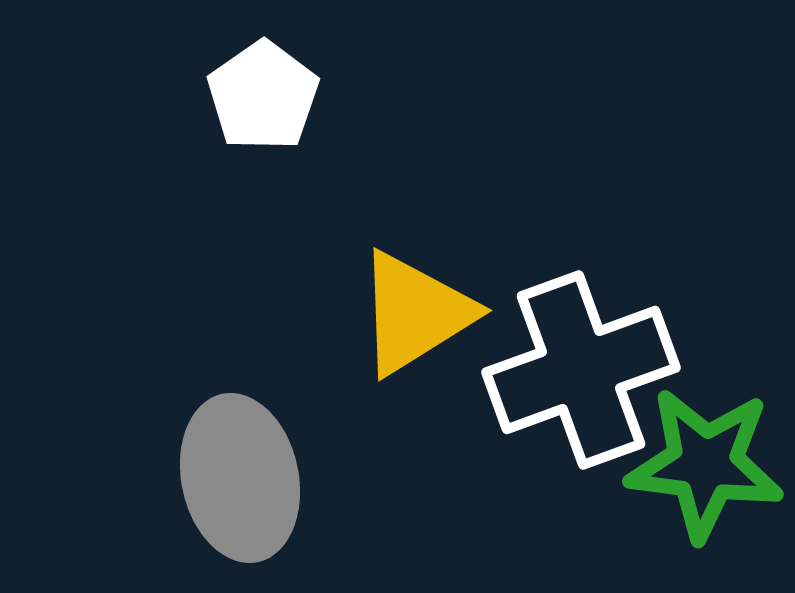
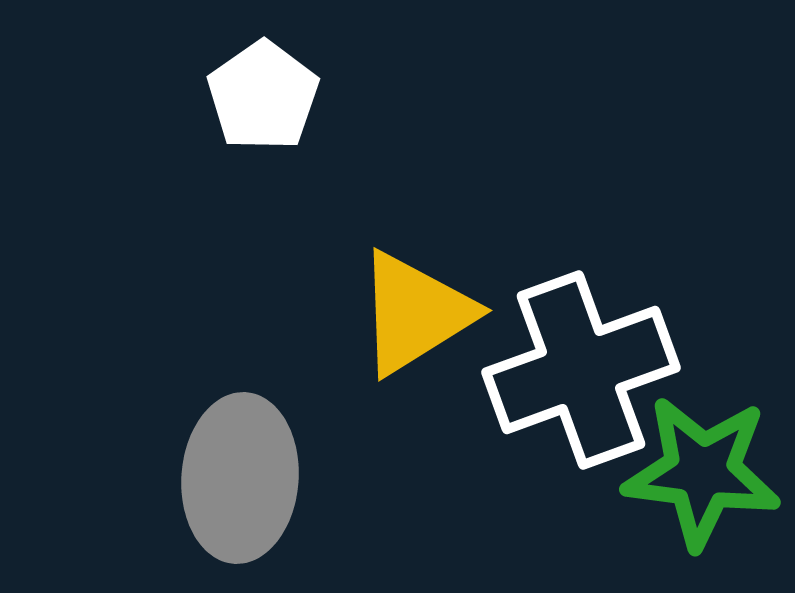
green star: moved 3 px left, 8 px down
gray ellipse: rotated 16 degrees clockwise
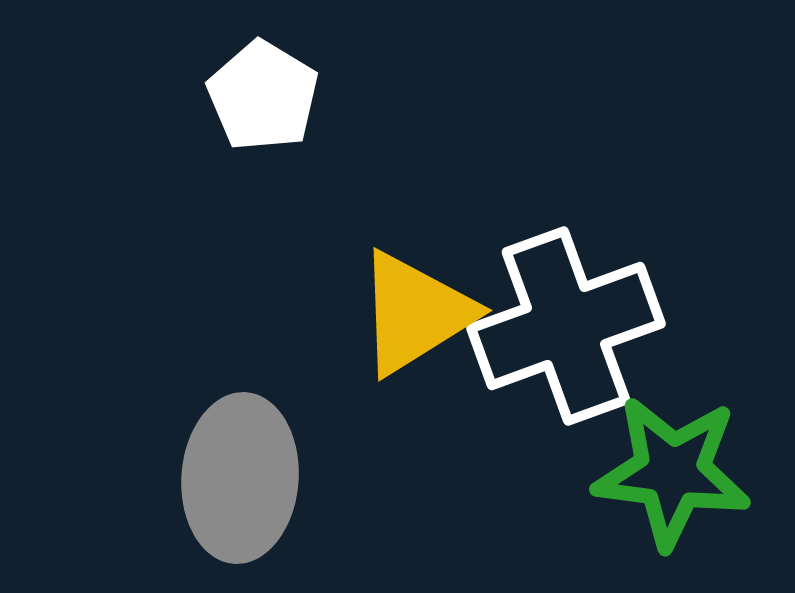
white pentagon: rotated 6 degrees counterclockwise
white cross: moved 15 px left, 44 px up
green star: moved 30 px left
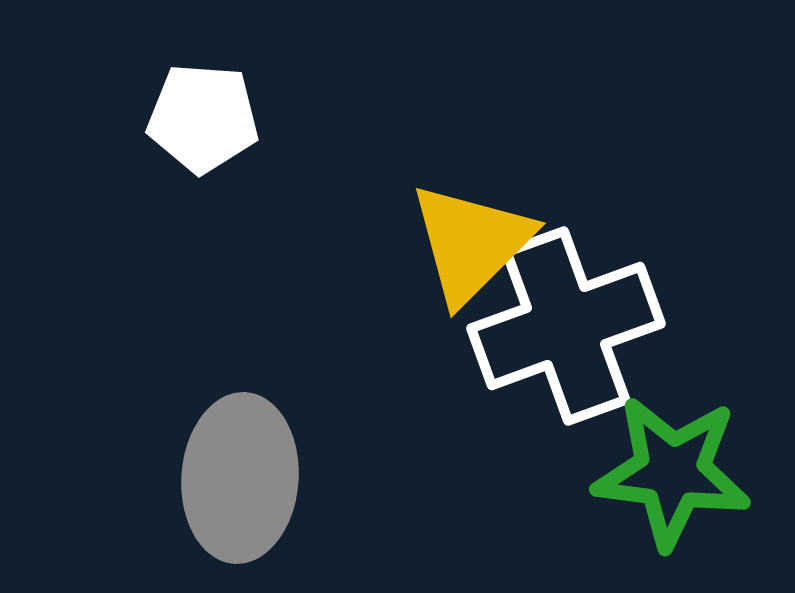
white pentagon: moved 60 px left, 22 px down; rotated 27 degrees counterclockwise
yellow triangle: moved 56 px right, 70 px up; rotated 13 degrees counterclockwise
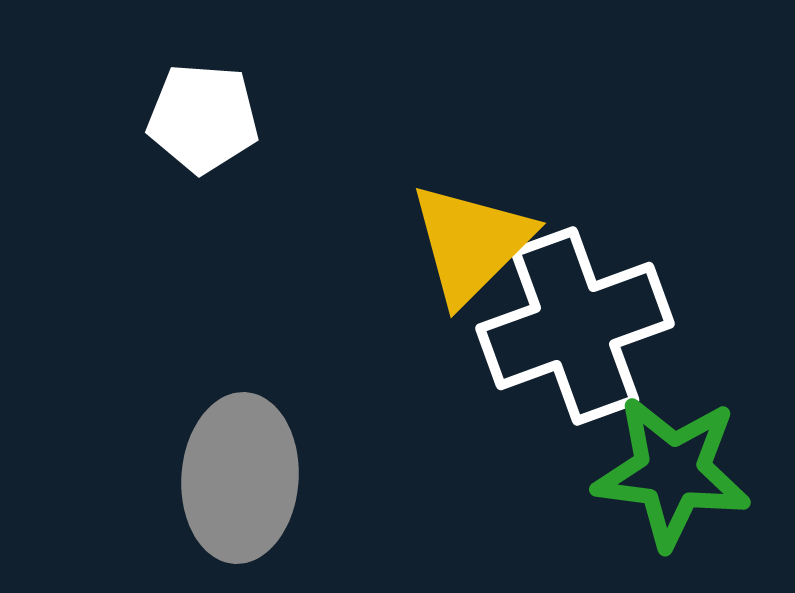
white cross: moved 9 px right
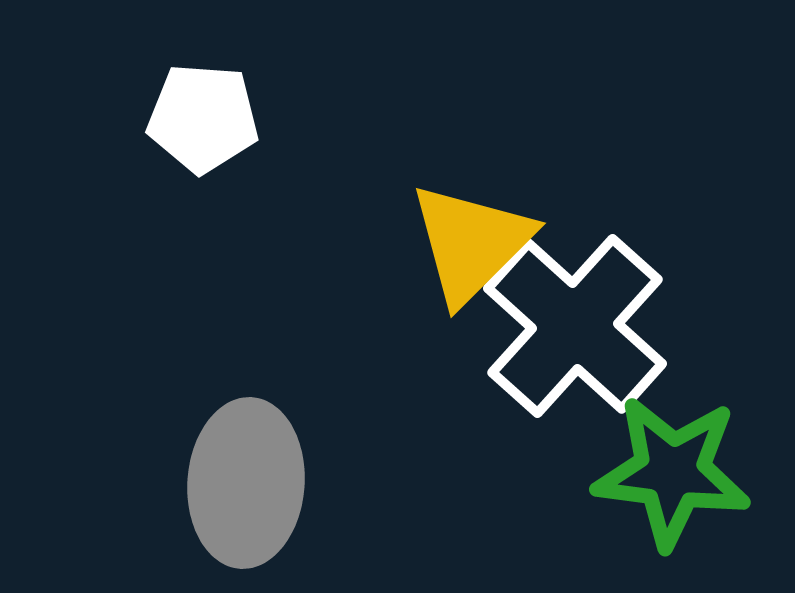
white cross: rotated 28 degrees counterclockwise
gray ellipse: moved 6 px right, 5 px down
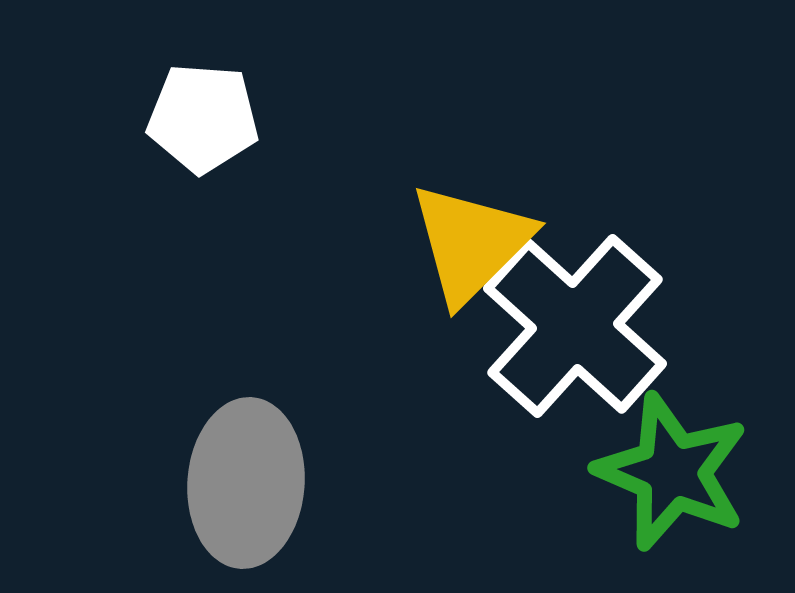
green star: rotated 16 degrees clockwise
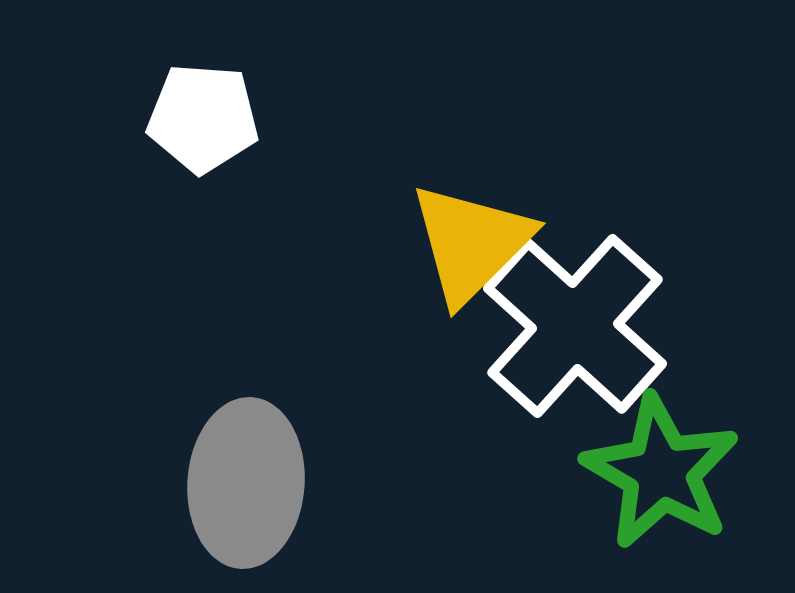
green star: moved 11 px left; rotated 7 degrees clockwise
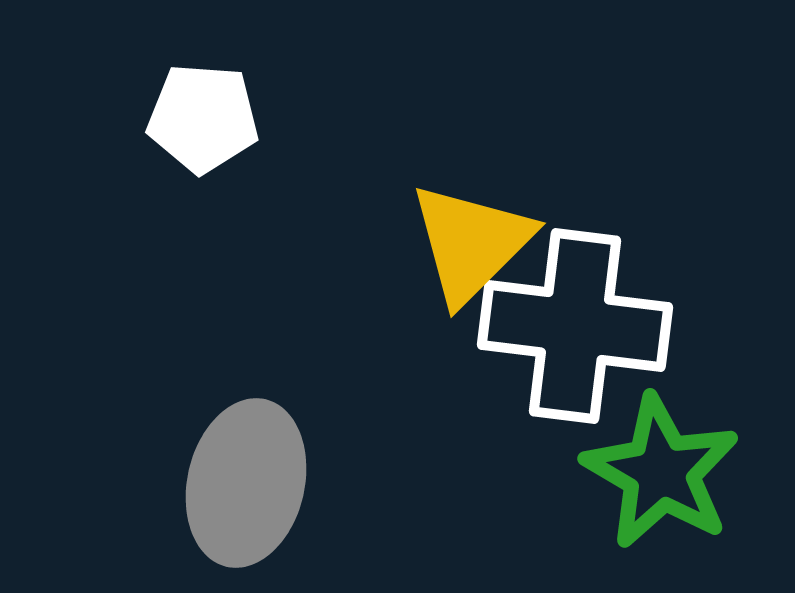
white cross: rotated 35 degrees counterclockwise
gray ellipse: rotated 9 degrees clockwise
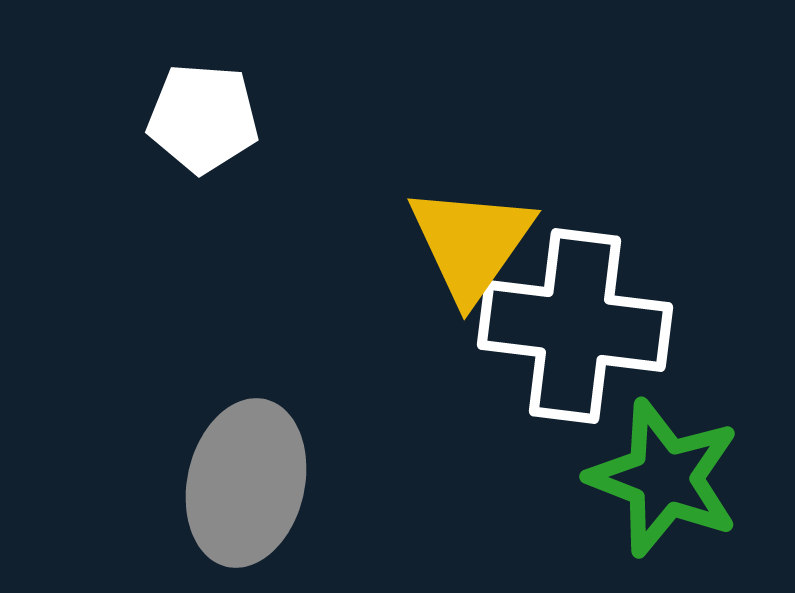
yellow triangle: rotated 10 degrees counterclockwise
green star: moved 3 px right, 6 px down; rotated 9 degrees counterclockwise
